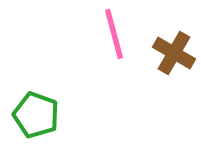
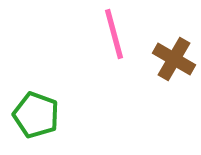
brown cross: moved 6 px down
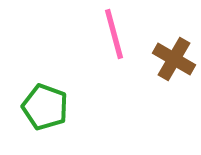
green pentagon: moved 9 px right, 8 px up
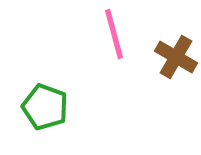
brown cross: moved 2 px right, 2 px up
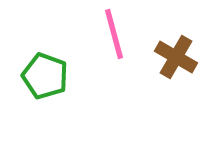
green pentagon: moved 31 px up
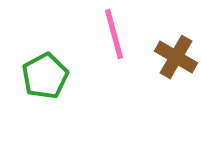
green pentagon: rotated 24 degrees clockwise
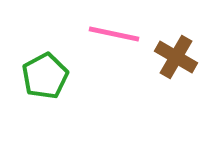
pink line: rotated 63 degrees counterclockwise
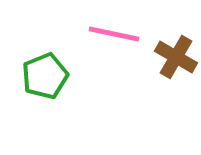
green pentagon: rotated 6 degrees clockwise
